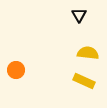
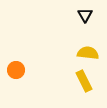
black triangle: moved 6 px right
yellow rectangle: rotated 40 degrees clockwise
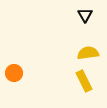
yellow semicircle: rotated 15 degrees counterclockwise
orange circle: moved 2 px left, 3 px down
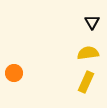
black triangle: moved 7 px right, 7 px down
yellow rectangle: moved 2 px right, 1 px down; rotated 50 degrees clockwise
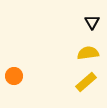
orange circle: moved 3 px down
yellow rectangle: rotated 25 degrees clockwise
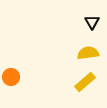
orange circle: moved 3 px left, 1 px down
yellow rectangle: moved 1 px left
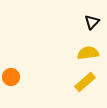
black triangle: rotated 14 degrees clockwise
